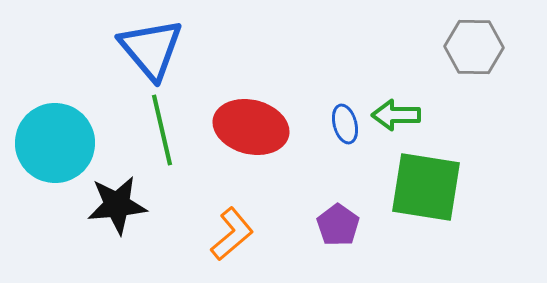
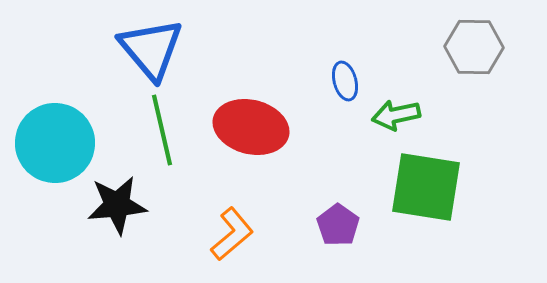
green arrow: rotated 12 degrees counterclockwise
blue ellipse: moved 43 px up
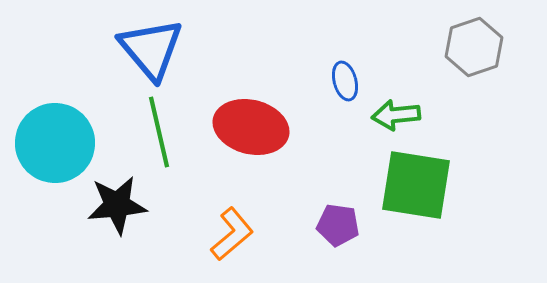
gray hexagon: rotated 20 degrees counterclockwise
green arrow: rotated 6 degrees clockwise
green line: moved 3 px left, 2 px down
green square: moved 10 px left, 2 px up
purple pentagon: rotated 27 degrees counterclockwise
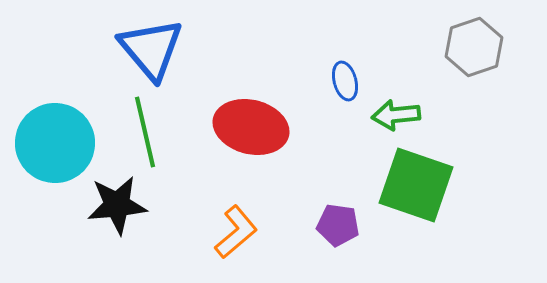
green line: moved 14 px left
green square: rotated 10 degrees clockwise
orange L-shape: moved 4 px right, 2 px up
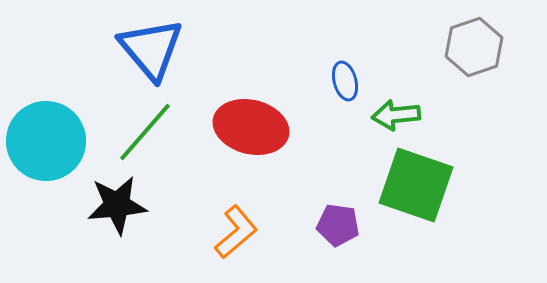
green line: rotated 54 degrees clockwise
cyan circle: moved 9 px left, 2 px up
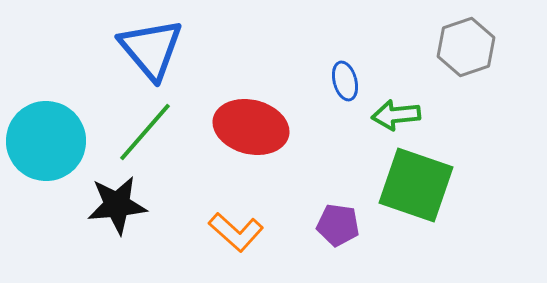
gray hexagon: moved 8 px left
orange L-shape: rotated 82 degrees clockwise
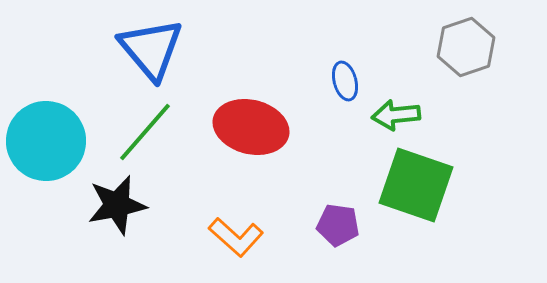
black star: rotated 6 degrees counterclockwise
orange L-shape: moved 5 px down
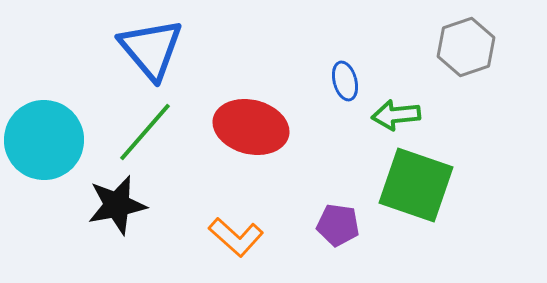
cyan circle: moved 2 px left, 1 px up
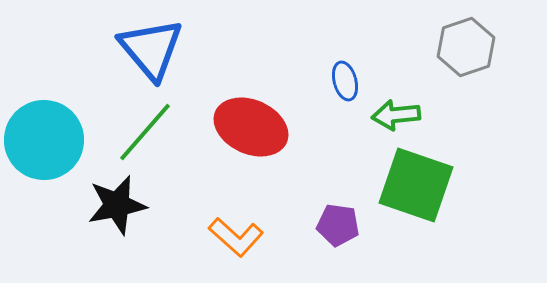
red ellipse: rotated 10 degrees clockwise
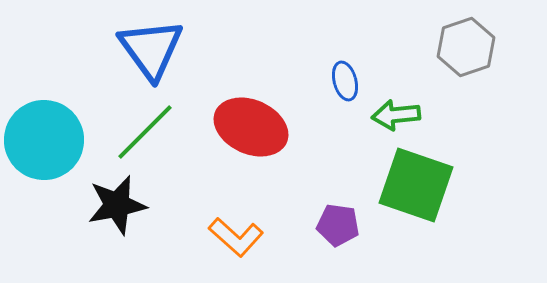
blue triangle: rotated 4 degrees clockwise
green line: rotated 4 degrees clockwise
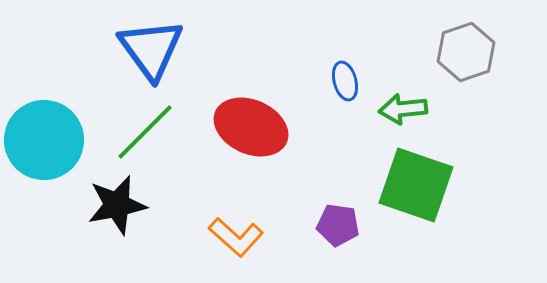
gray hexagon: moved 5 px down
green arrow: moved 7 px right, 6 px up
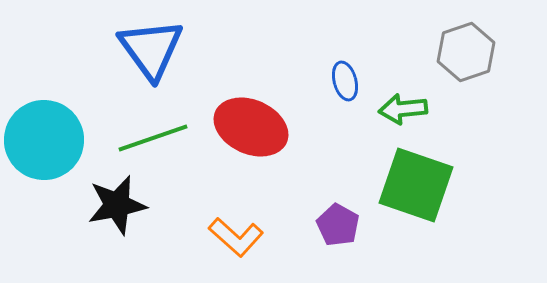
green line: moved 8 px right, 6 px down; rotated 26 degrees clockwise
purple pentagon: rotated 21 degrees clockwise
